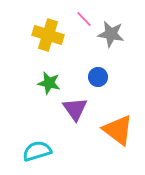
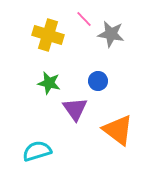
blue circle: moved 4 px down
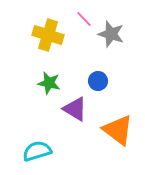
gray star: rotated 8 degrees clockwise
purple triangle: rotated 24 degrees counterclockwise
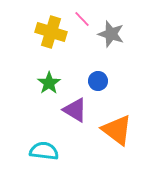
pink line: moved 2 px left
yellow cross: moved 3 px right, 3 px up
green star: rotated 25 degrees clockwise
purple triangle: moved 1 px down
orange triangle: moved 1 px left
cyan semicircle: moved 7 px right; rotated 24 degrees clockwise
